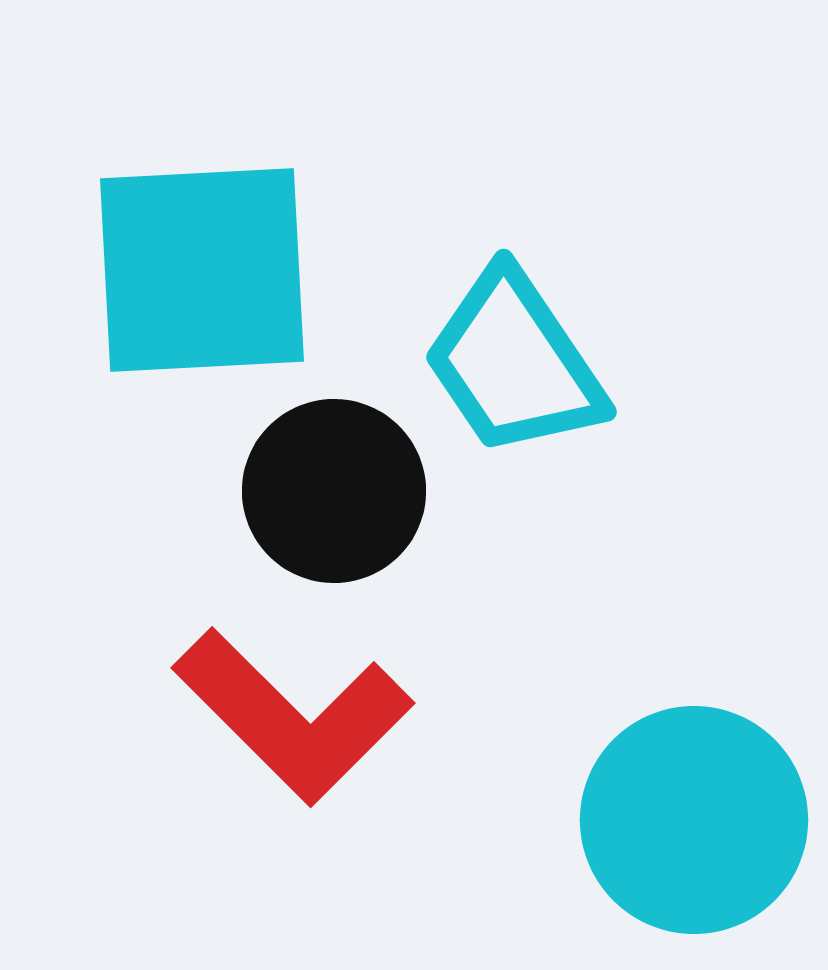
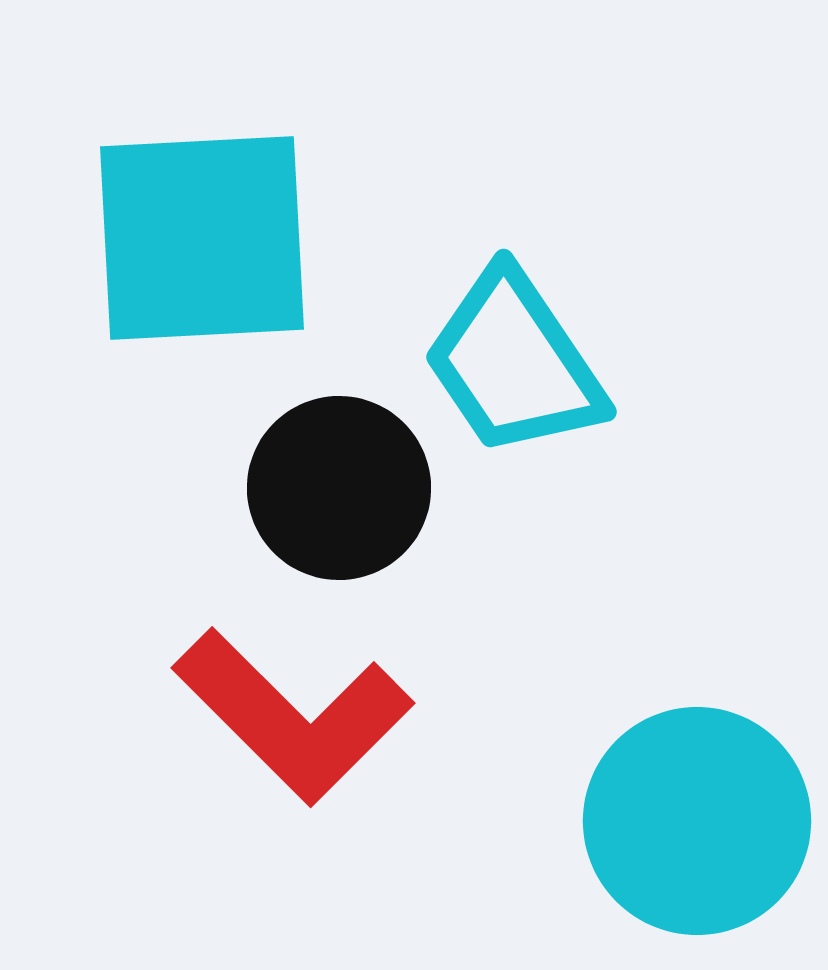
cyan square: moved 32 px up
black circle: moved 5 px right, 3 px up
cyan circle: moved 3 px right, 1 px down
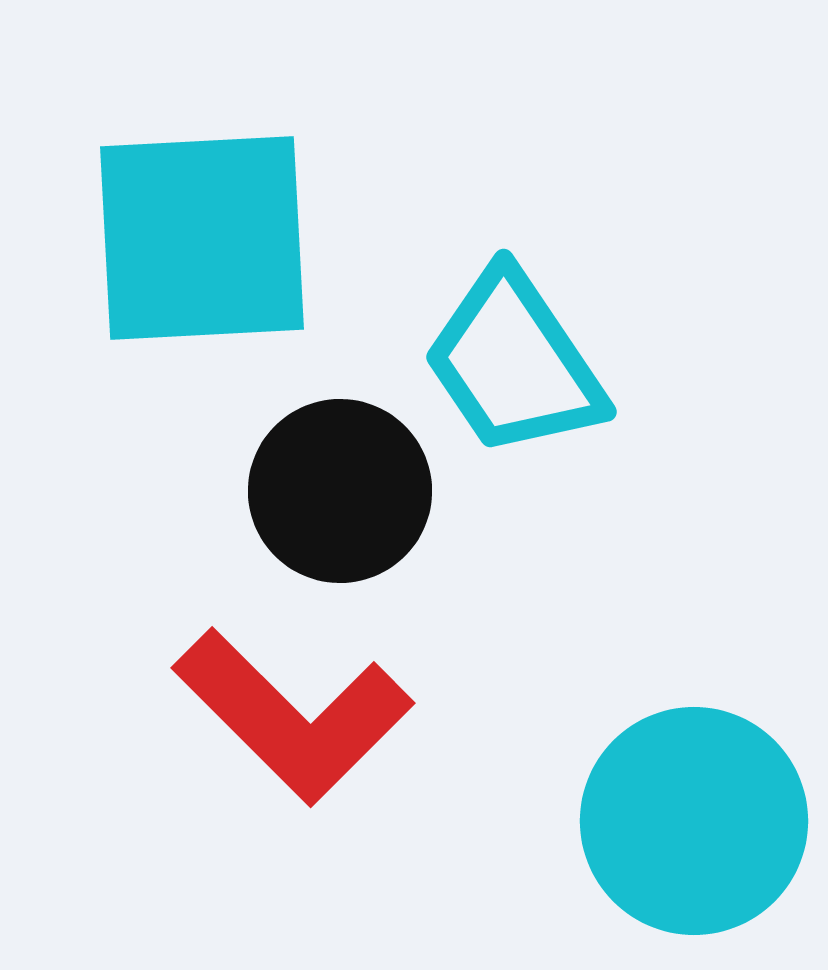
black circle: moved 1 px right, 3 px down
cyan circle: moved 3 px left
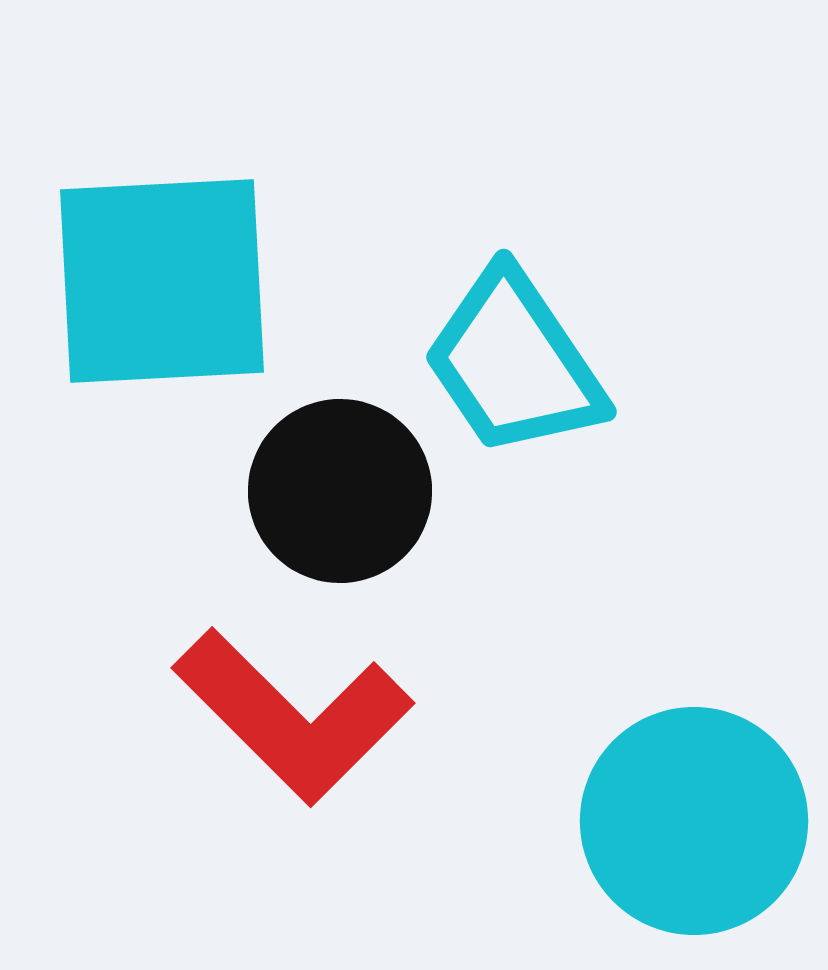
cyan square: moved 40 px left, 43 px down
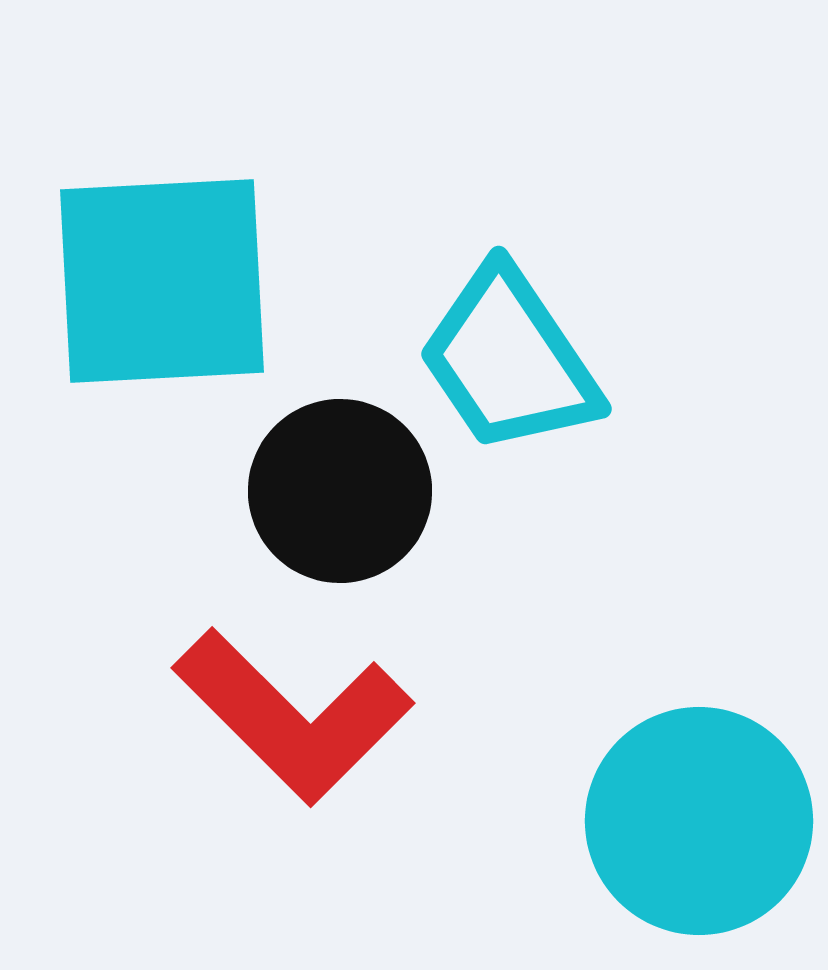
cyan trapezoid: moved 5 px left, 3 px up
cyan circle: moved 5 px right
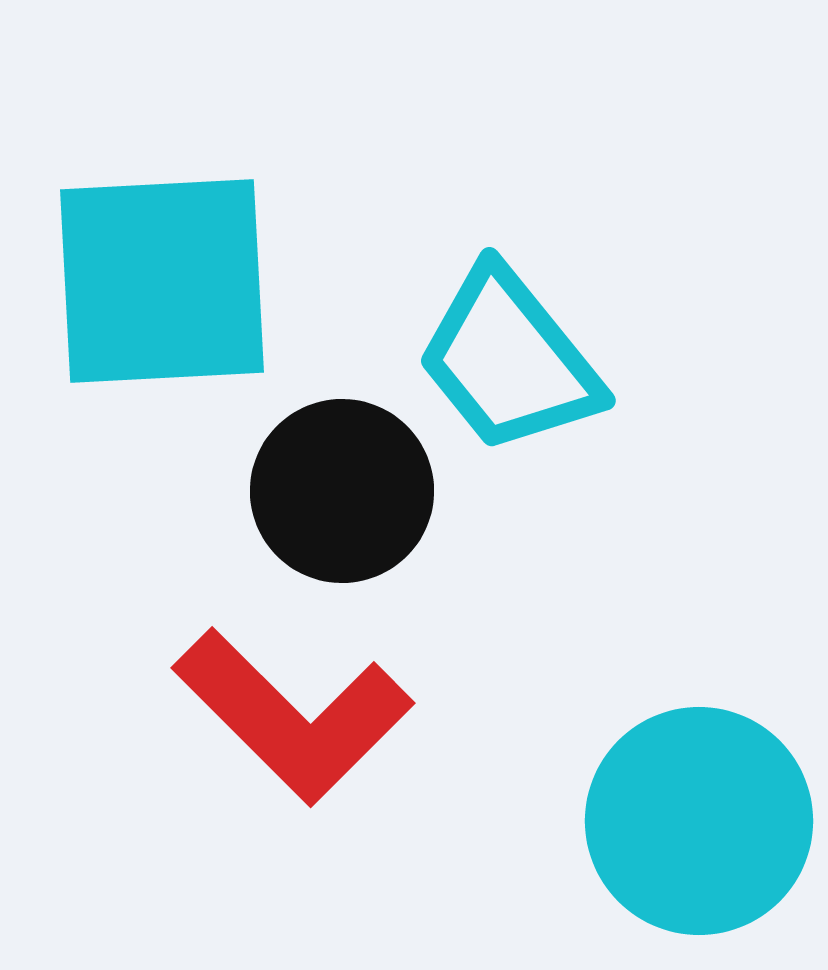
cyan trapezoid: rotated 5 degrees counterclockwise
black circle: moved 2 px right
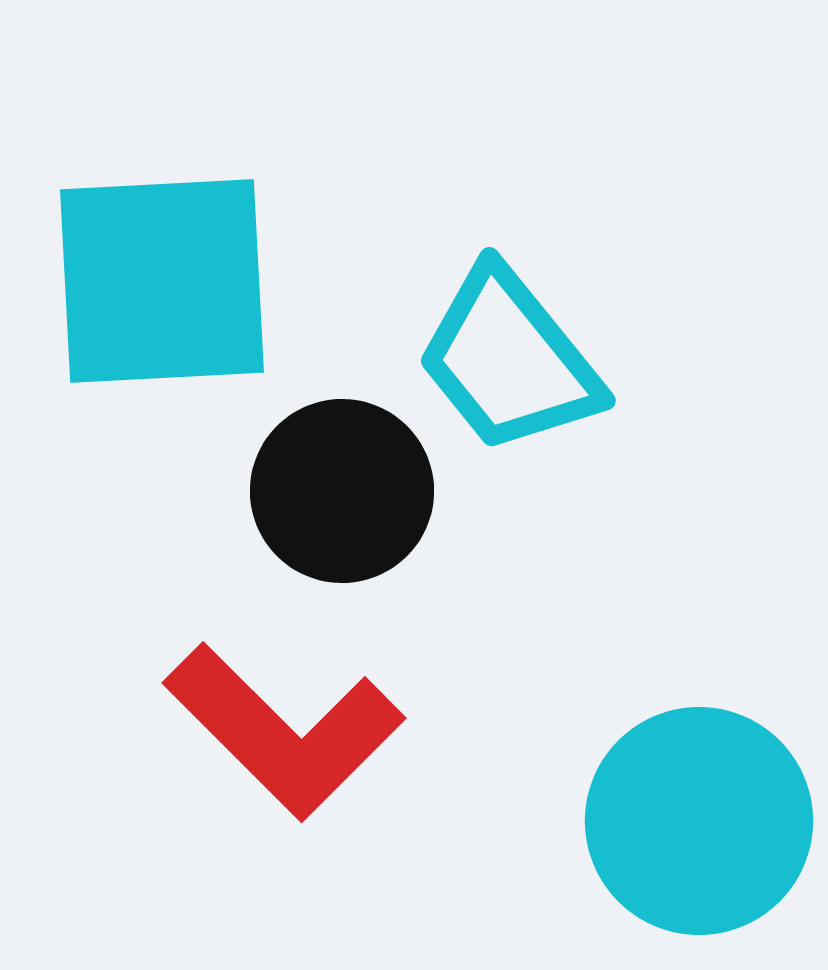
red L-shape: moved 9 px left, 15 px down
